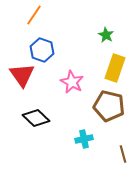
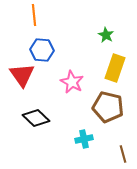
orange line: rotated 40 degrees counterclockwise
blue hexagon: rotated 15 degrees counterclockwise
brown pentagon: moved 1 px left, 1 px down
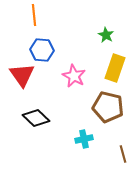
pink star: moved 2 px right, 6 px up
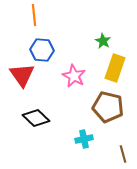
green star: moved 3 px left, 6 px down
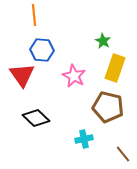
brown line: rotated 24 degrees counterclockwise
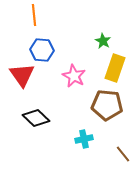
brown pentagon: moved 1 px left, 2 px up; rotated 8 degrees counterclockwise
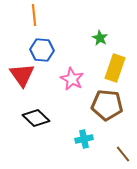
green star: moved 3 px left, 3 px up
pink star: moved 2 px left, 3 px down
